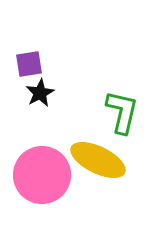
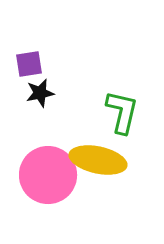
black star: rotated 16 degrees clockwise
yellow ellipse: rotated 14 degrees counterclockwise
pink circle: moved 6 px right
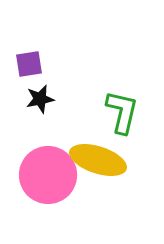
black star: moved 6 px down
yellow ellipse: rotated 6 degrees clockwise
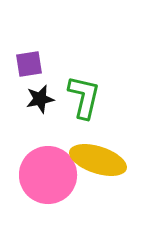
green L-shape: moved 38 px left, 15 px up
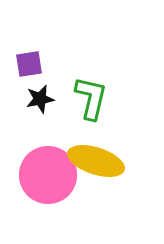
green L-shape: moved 7 px right, 1 px down
yellow ellipse: moved 2 px left, 1 px down
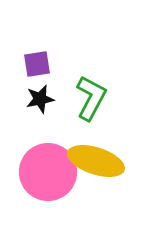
purple square: moved 8 px right
green L-shape: rotated 15 degrees clockwise
pink circle: moved 3 px up
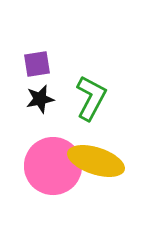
pink circle: moved 5 px right, 6 px up
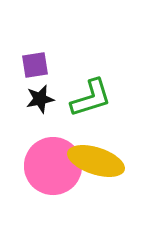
purple square: moved 2 px left, 1 px down
green L-shape: rotated 45 degrees clockwise
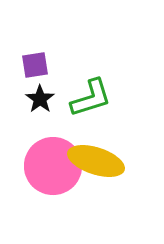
black star: rotated 24 degrees counterclockwise
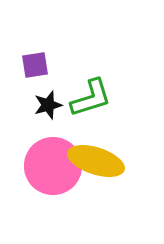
black star: moved 8 px right, 6 px down; rotated 20 degrees clockwise
